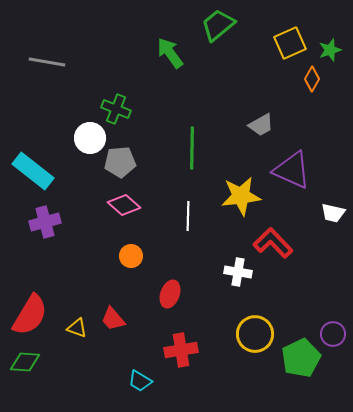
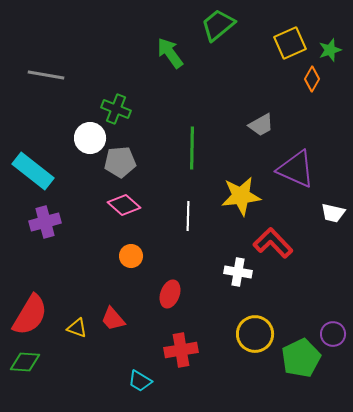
gray line: moved 1 px left, 13 px down
purple triangle: moved 4 px right, 1 px up
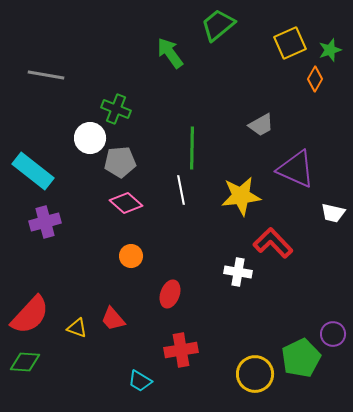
orange diamond: moved 3 px right
pink diamond: moved 2 px right, 2 px up
white line: moved 7 px left, 26 px up; rotated 12 degrees counterclockwise
red semicircle: rotated 12 degrees clockwise
yellow circle: moved 40 px down
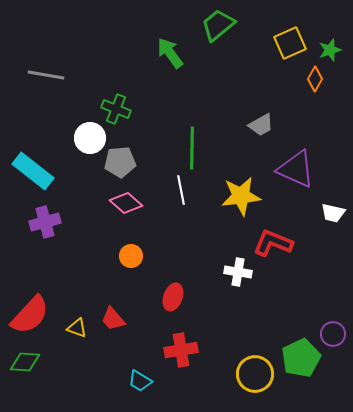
red L-shape: rotated 24 degrees counterclockwise
red ellipse: moved 3 px right, 3 px down
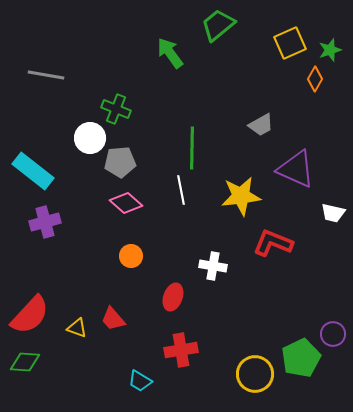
white cross: moved 25 px left, 6 px up
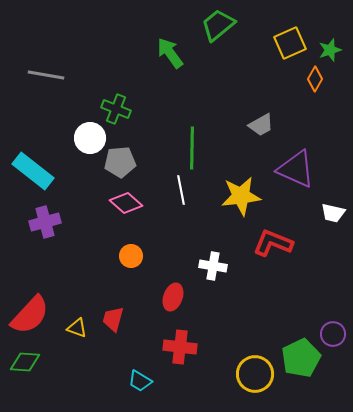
red trapezoid: rotated 56 degrees clockwise
red cross: moved 1 px left, 3 px up; rotated 16 degrees clockwise
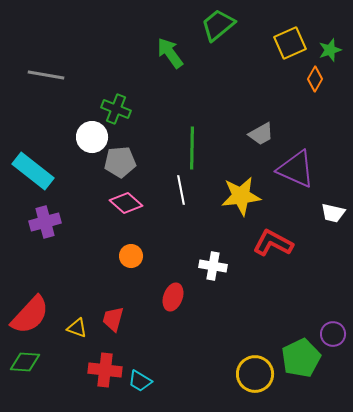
gray trapezoid: moved 9 px down
white circle: moved 2 px right, 1 px up
red L-shape: rotated 6 degrees clockwise
red cross: moved 75 px left, 23 px down
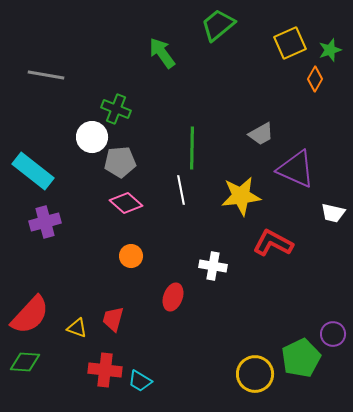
green arrow: moved 8 px left
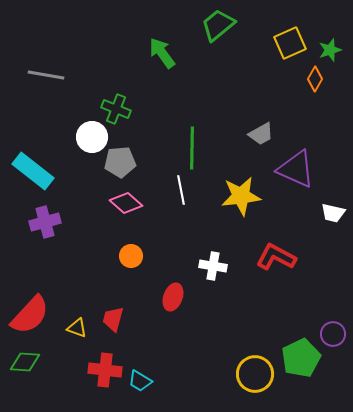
red L-shape: moved 3 px right, 14 px down
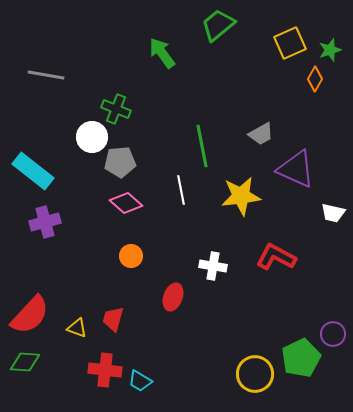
green line: moved 10 px right, 2 px up; rotated 12 degrees counterclockwise
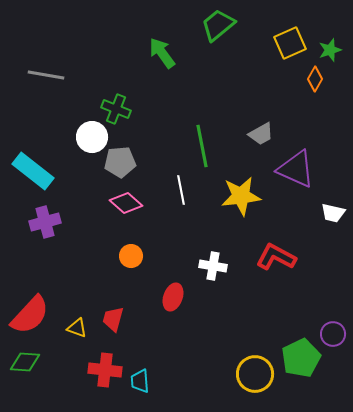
cyan trapezoid: rotated 55 degrees clockwise
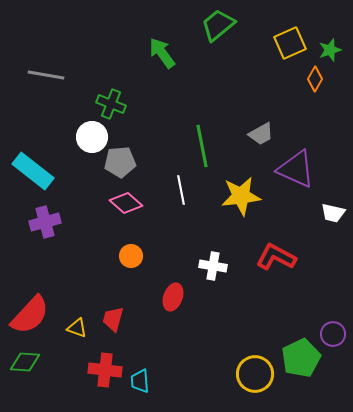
green cross: moved 5 px left, 5 px up
